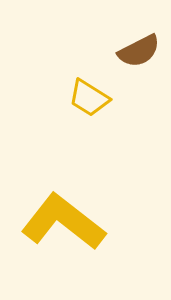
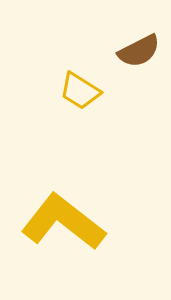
yellow trapezoid: moved 9 px left, 7 px up
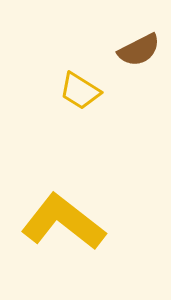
brown semicircle: moved 1 px up
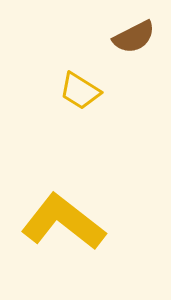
brown semicircle: moved 5 px left, 13 px up
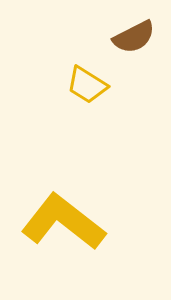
yellow trapezoid: moved 7 px right, 6 px up
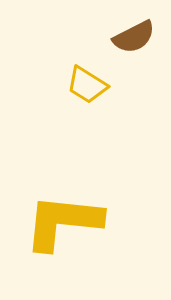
yellow L-shape: rotated 32 degrees counterclockwise
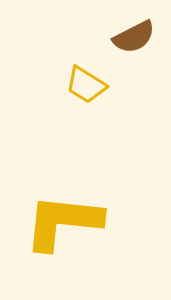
yellow trapezoid: moved 1 px left
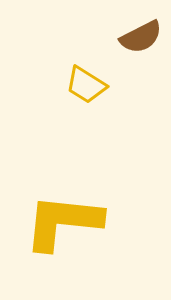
brown semicircle: moved 7 px right
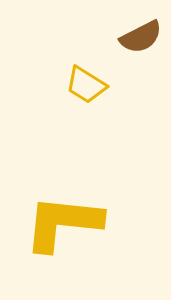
yellow L-shape: moved 1 px down
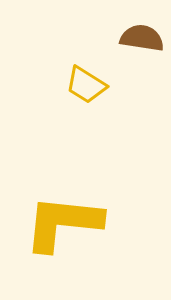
brown semicircle: moved 1 px right, 1 px down; rotated 144 degrees counterclockwise
